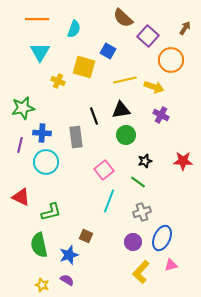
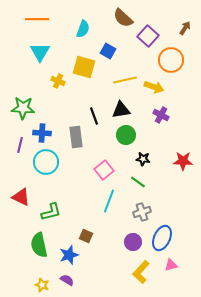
cyan semicircle: moved 9 px right
green star: rotated 15 degrees clockwise
black star: moved 2 px left, 2 px up; rotated 24 degrees clockwise
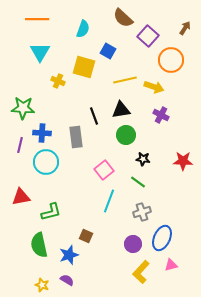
red triangle: rotated 36 degrees counterclockwise
purple circle: moved 2 px down
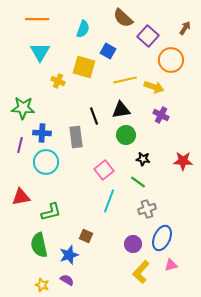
gray cross: moved 5 px right, 3 px up
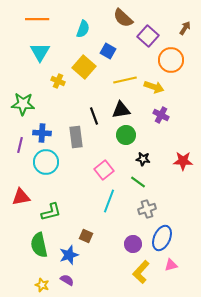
yellow square: rotated 25 degrees clockwise
green star: moved 4 px up
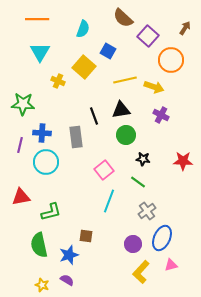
gray cross: moved 2 px down; rotated 18 degrees counterclockwise
brown square: rotated 16 degrees counterclockwise
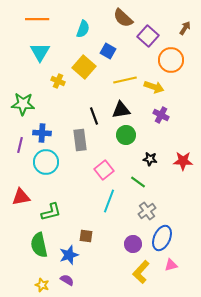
gray rectangle: moved 4 px right, 3 px down
black star: moved 7 px right
